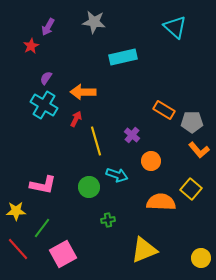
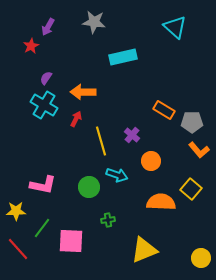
yellow line: moved 5 px right
pink square: moved 8 px right, 13 px up; rotated 32 degrees clockwise
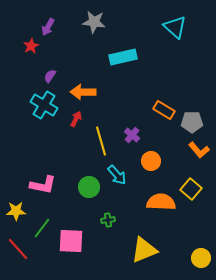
purple semicircle: moved 4 px right, 2 px up
cyan arrow: rotated 30 degrees clockwise
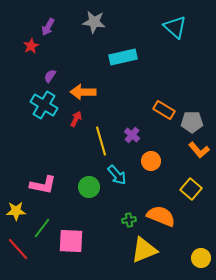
orange semicircle: moved 14 px down; rotated 20 degrees clockwise
green cross: moved 21 px right
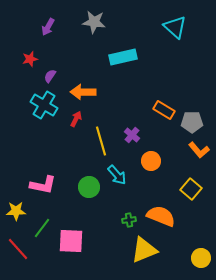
red star: moved 1 px left, 13 px down; rotated 14 degrees clockwise
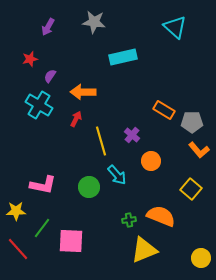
cyan cross: moved 5 px left
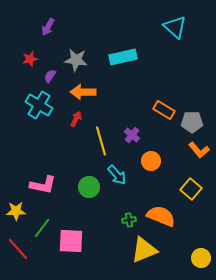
gray star: moved 18 px left, 38 px down
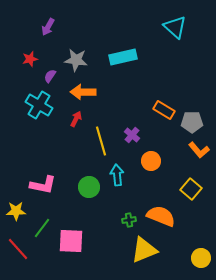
cyan arrow: rotated 145 degrees counterclockwise
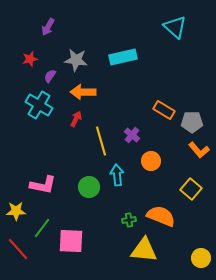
yellow triangle: rotated 28 degrees clockwise
